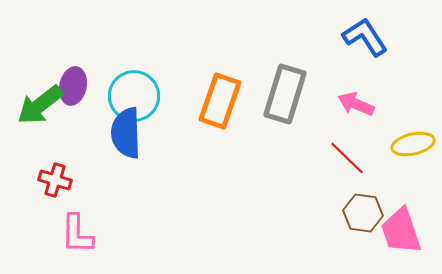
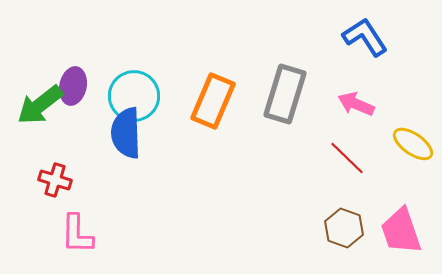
orange rectangle: moved 7 px left; rotated 4 degrees clockwise
yellow ellipse: rotated 48 degrees clockwise
brown hexagon: moved 19 px left, 15 px down; rotated 12 degrees clockwise
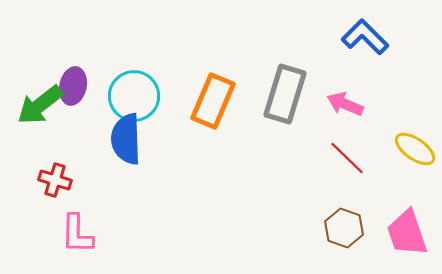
blue L-shape: rotated 12 degrees counterclockwise
pink arrow: moved 11 px left
blue semicircle: moved 6 px down
yellow ellipse: moved 2 px right, 5 px down
pink trapezoid: moved 6 px right, 2 px down
